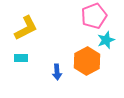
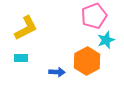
blue arrow: rotated 84 degrees counterclockwise
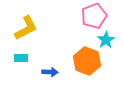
cyan star: rotated 12 degrees counterclockwise
orange hexagon: rotated 12 degrees counterclockwise
blue arrow: moved 7 px left
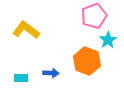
yellow L-shape: moved 2 px down; rotated 116 degrees counterclockwise
cyan star: moved 2 px right
cyan rectangle: moved 20 px down
blue arrow: moved 1 px right, 1 px down
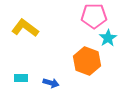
pink pentagon: rotated 20 degrees clockwise
yellow L-shape: moved 1 px left, 2 px up
cyan star: moved 2 px up
blue arrow: moved 10 px down; rotated 14 degrees clockwise
